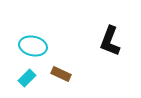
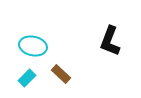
brown rectangle: rotated 18 degrees clockwise
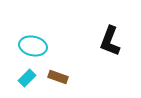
brown rectangle: moved 3 px left, 3 px down; rotated 24 degrees counterclockwise
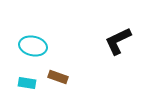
black L-shape: moved 8 px right; rotated 44 degrees clockwise
cyan rectangle: moved 5 px down; rotated 54 degrees clockwise
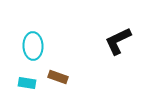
cyan ellipse: rotated 76 degrees clockwise
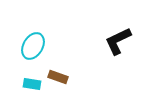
cyan ellipse: rotated 32 degrees clockwise
cyan rectangle: moved 5 px right, 1 px down
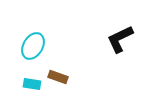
black L-shape: moved 2 px right, 2 px up
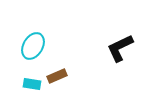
black L-shape: moved 9 px down
brown rectangle: moved 1 px left, 1 px up; rotated 42 degrees counterclockwise
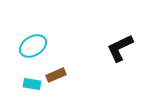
cyan ellipse: rotated 28 degrees clockwise
brown rectangle: moved 1 px left, 1 px up
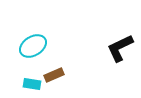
brown rectangle: moved 2 px left
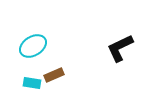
cyan rectangle: moved 1 px up
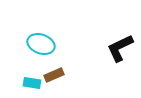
cyan ellipse: moved 8 px right, 2 px up; rotated 52 degrees clockwise
